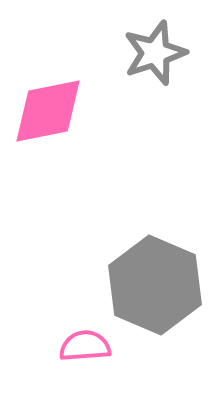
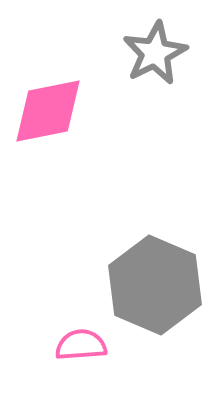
gray star: rotated 8 degrees counterclockwise
pink semicircle: moved 4 px left, 1 px up
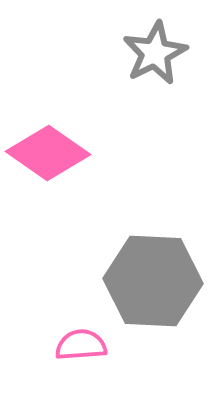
pink diamond: moved 42 px down; rotated 46 degrees clockwise
gray hexagon: moved 2 px left, 4 px up; rotated 20 degrees counterclockwise
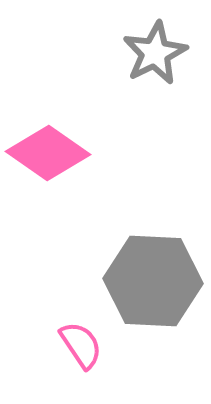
pink semicircle: rotated 60 degrees clockwise
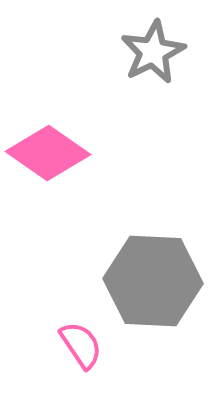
gray star: moved 2 px left, 1 px up
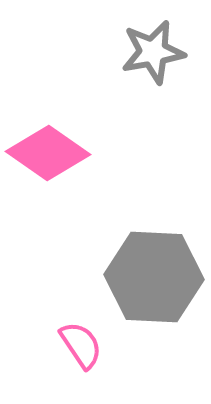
gray star: rotated 16 degrees clockwise
gray hexagon: moved 1 px right, 4 px up
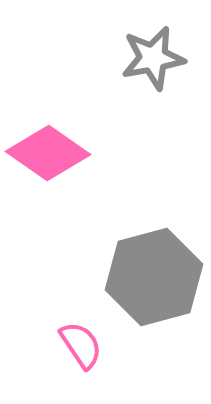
gray star: moved 6 px down
gray hexagon: rotated 18 degrees counterclockwise
